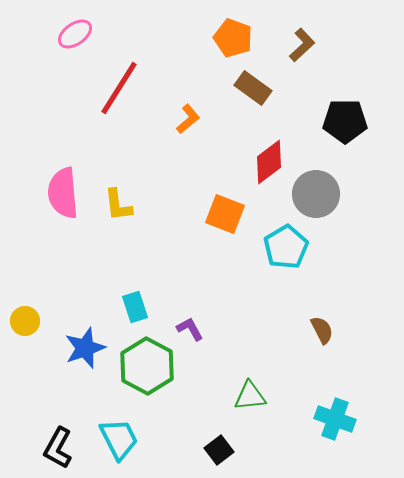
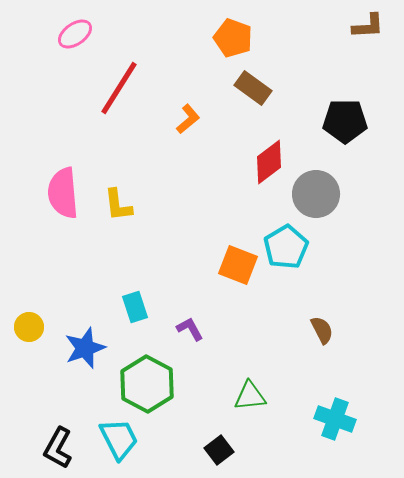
brown L-shape: moved 66 px right, 19 px up; rotated 40 degrees clockwise
orange square: moved 13 px right, 51 px down
yellow circle: moved 4 px right, 6 px down
green hexagon: moved 18 px down
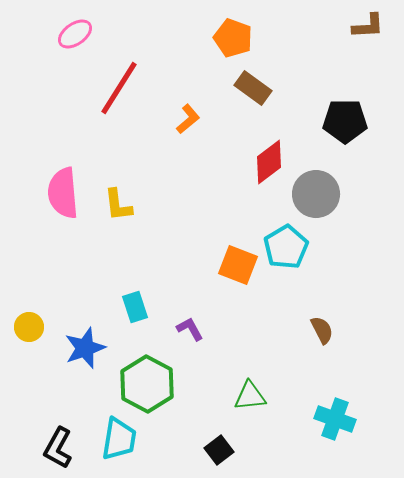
cyan trapezoid: rotated 36 degrees clockwise
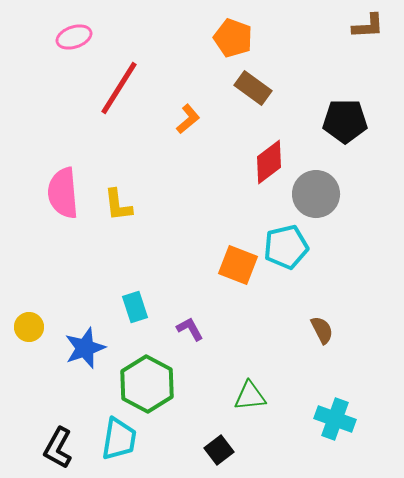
pink ellipse: moved 1 px left, 3 px down; rotated 16 degrees clockwise
cyan pentagon: rotated 18 degrees clockwise
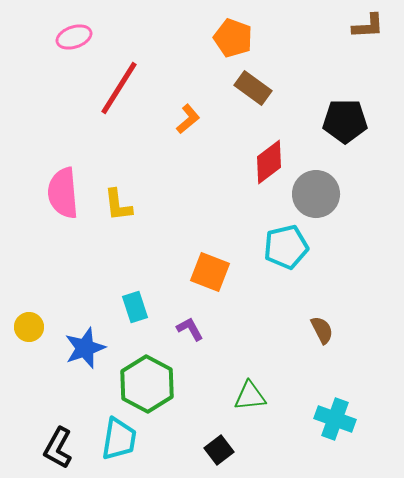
orange square: moved 28 px left, 7 px down
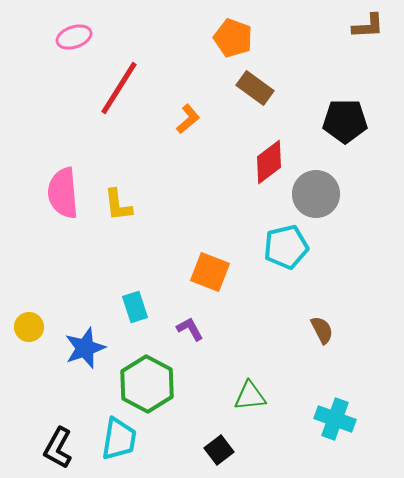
brown rectangle: moved 2 px right
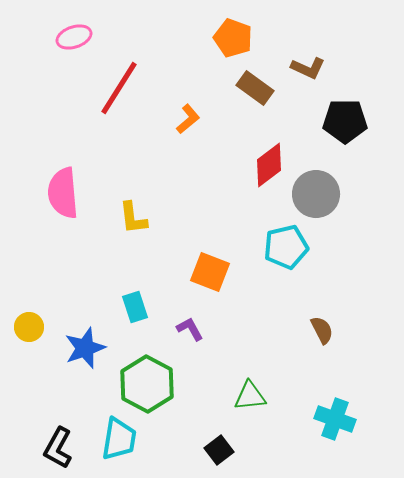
brown L-shape: moved 60 px left, 42 px down; rotated 28 degrees clockwise
red diamond: moved 3 px down
yellow L-shape: moved 15 px right, 13 px down
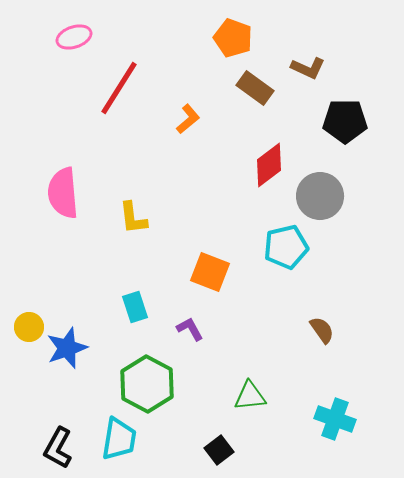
gray circle: moved 4 px right, 2 px down
brown semicircle: rotated 8 degrees counterclockwise
blue star: moved 18 px left
